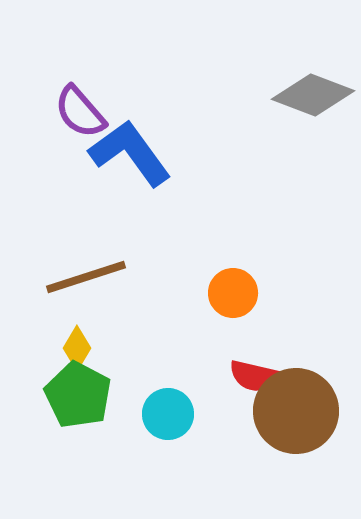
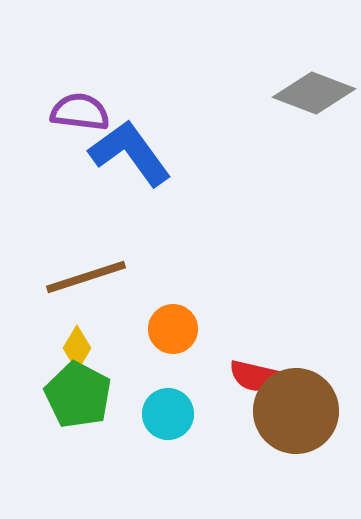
gray diamond: moved 1 px right, 2 px up
purple semicircle: rotated 138 degrees clockwise
orange circle: moved 60 px left, 36 px down
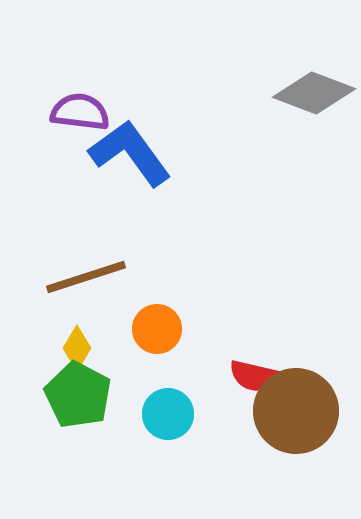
orange circle: moved 16 px left
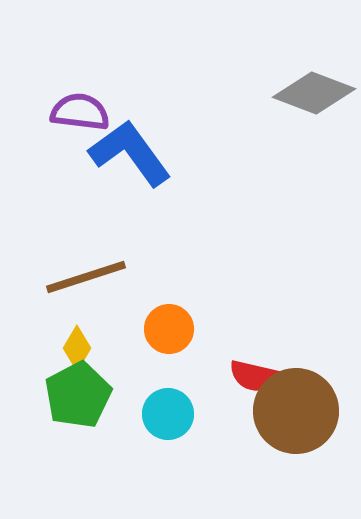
orange circle: moved 12 px right
green pentagon: rotated 16 degrees clockwise
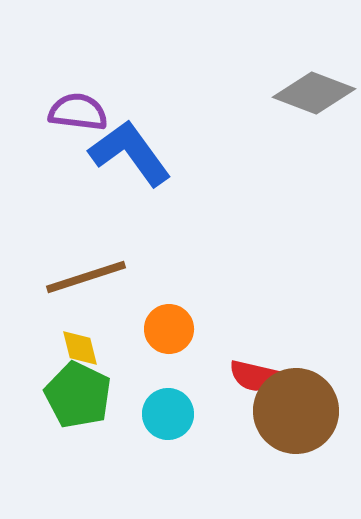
purple semicircle: moved 2 px left
yellow diamond: moved 3 px right; rotated 45 degrees counterclockwise
green pentagon: rotated 18 degrees counterclockwise
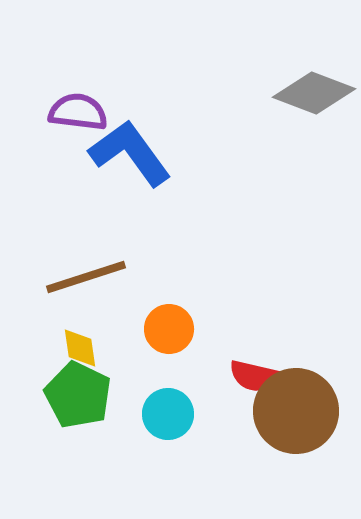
yellow diamond: rotated 6 degrees clockwise
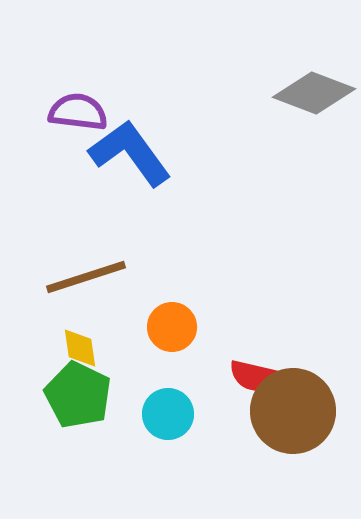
orange circle: moved 3 px right, 2 px up
brown circle: moved 3 px left
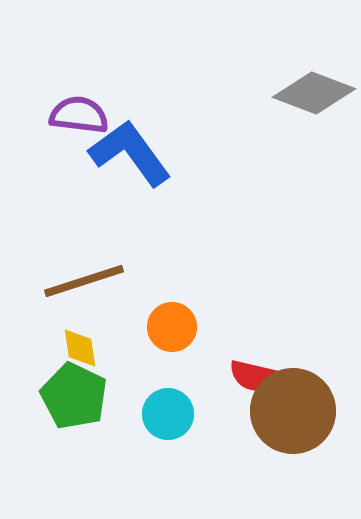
purple semicircle: moved 1 px right, 3 px down
brown line: moved 2 px left, 4 px down
green pentagon: moved 4 px left, 1 px down
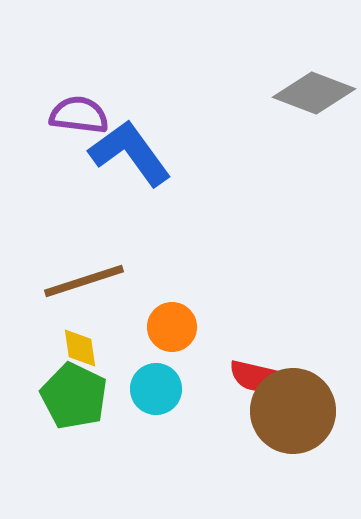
cyan circle: moved 12 px left, 25 px up
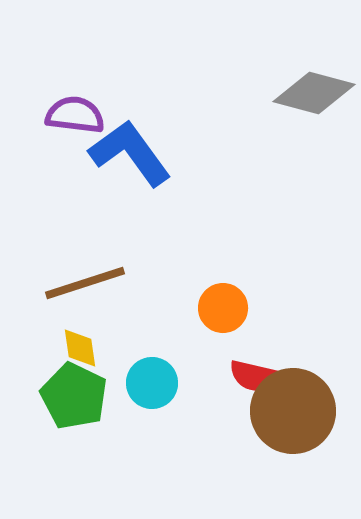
gray diamond: rotated 6 degrees counterclockwise
purple semicircle: moved 4 px left
brown line: moved 1 px right, 2 px down
orange circle: moved 51 px right, 19 px up
cyan circle: moved 4 px left, 6 px up
